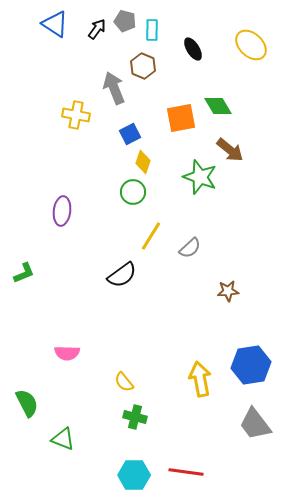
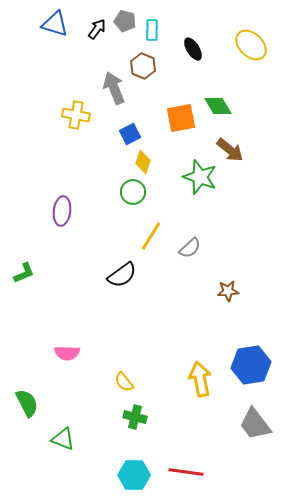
blue triangle: rotated 16 degrees counterclockwise
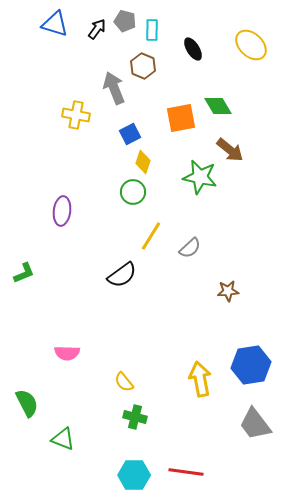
green star: rotated 8 degrees counterclockwise
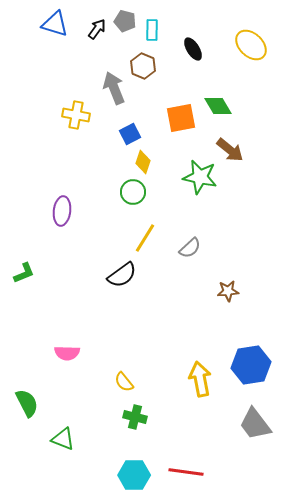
yellow line: moved 6 px left, 2 px down
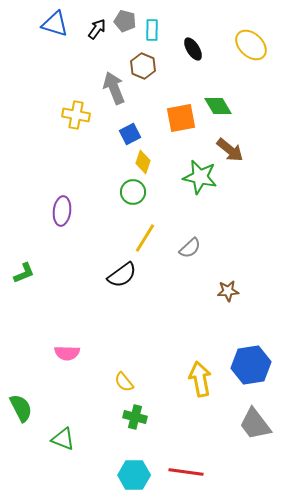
green semicircle: moved 6 px left, 5 px down
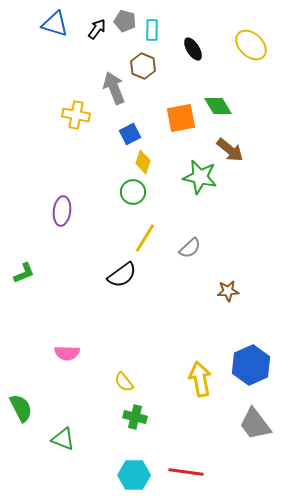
blue hexagon: rotated 15 degrees counterclockwise
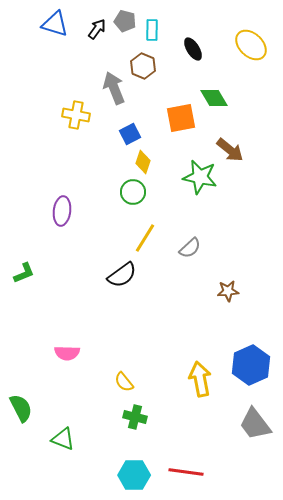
green diamond: moved 4 px left, 8 px up
